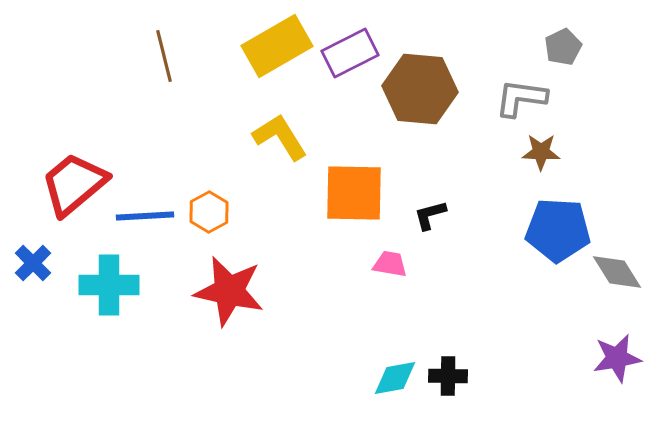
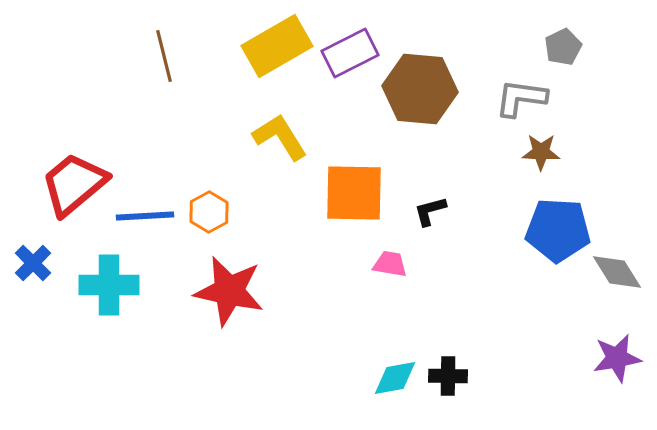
black L-shape: moved 4 px up
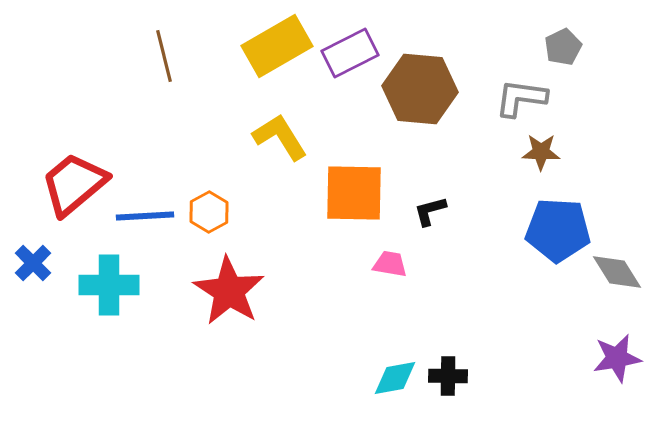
red star: rotated 20 degrees clockwise
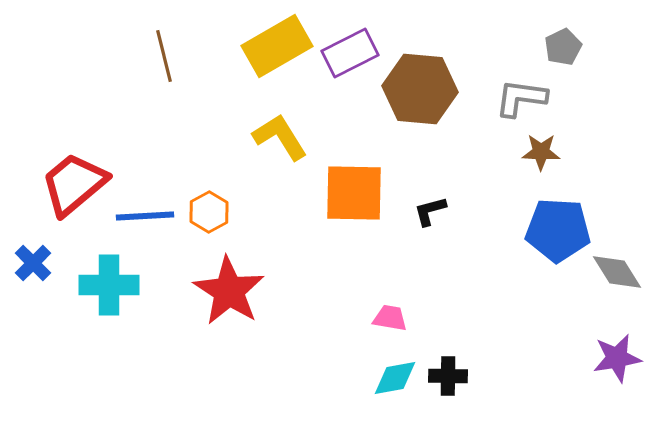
pink trapezoid: moved 54 px down
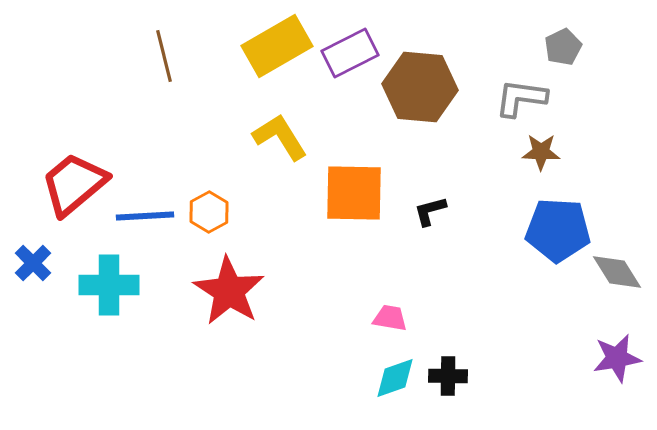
brown hexagon: moved 2 px up
cyan diamond: rotated 9 degrees counterclockwise
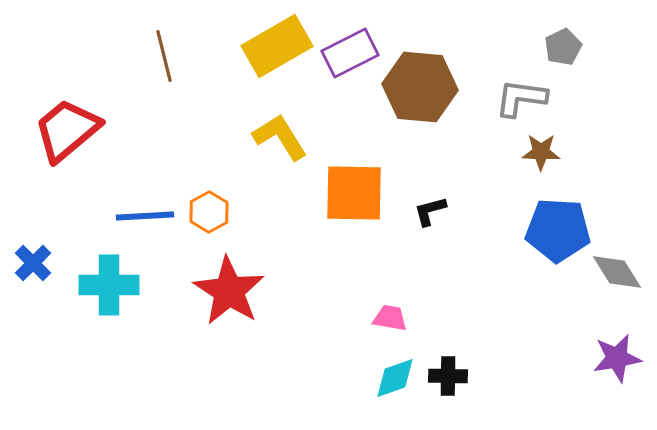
red trapezoid: moved 7 px left, 54 px up
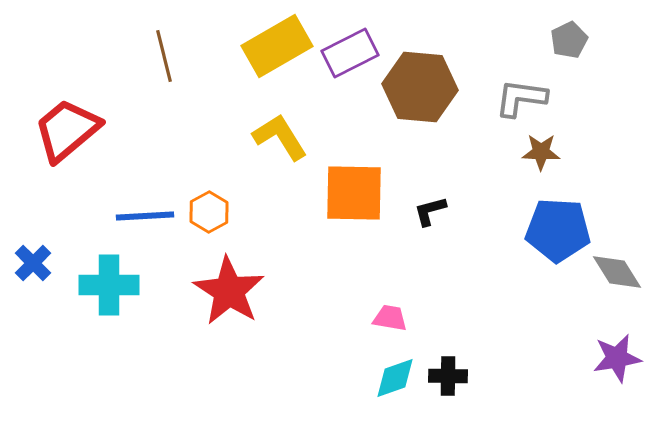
gray pentagon: moved 6 px right, 7 px up
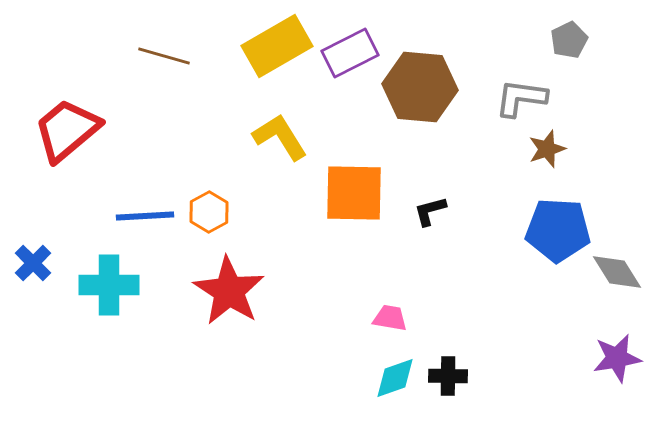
brown line: rotated 60 degrees counterclockwise
brown star: moved 6 px right, 3 px up; rotated 21 degrees counterclockwise
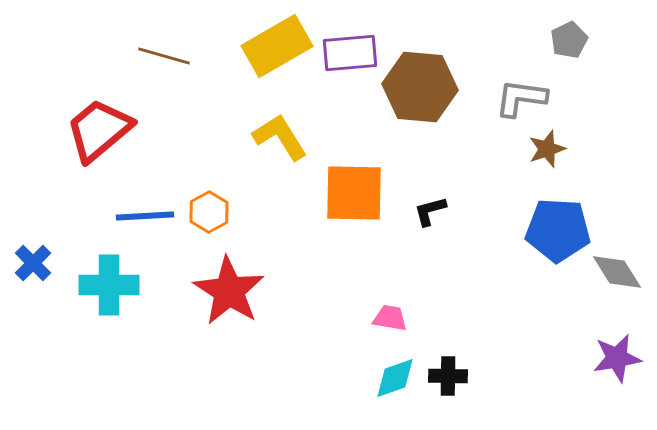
purple rectangle: rotated 22 degrees clockwise
red trapezoid: moved 32 px right
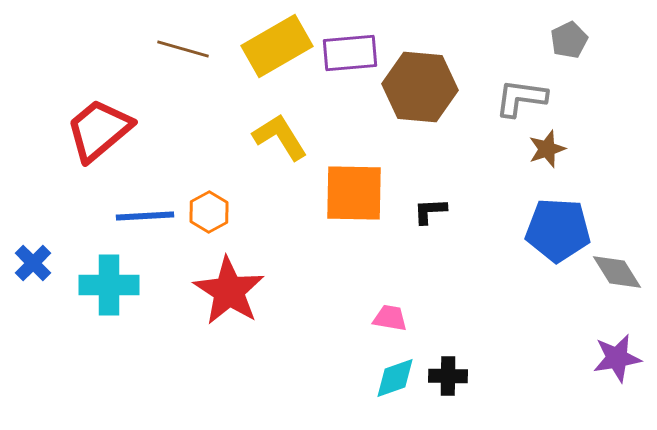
brown line: moved 19 px right, 7 px up
black L-shape: rotated 12 degrees clockwise
